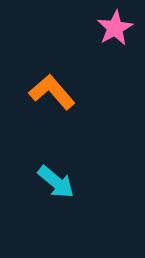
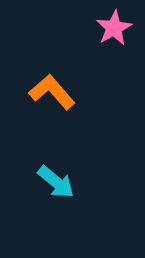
pink star: moved 1 px left
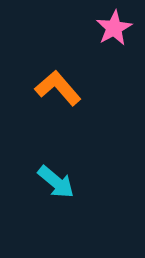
orange L-shape: moved 6 px right, 4 px up
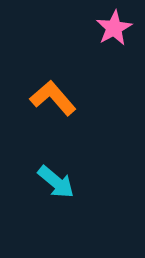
orange L-shape: moved 5 px left, 10 px down
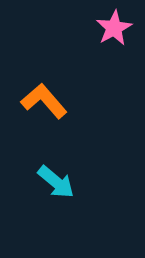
orange L-shape: moved 9 px left, 3 px down
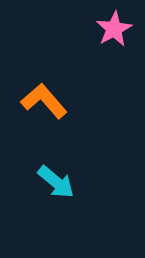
pink star: moved 1 px down
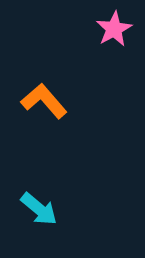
cyan arrow: moved 17 px left, 27 px down
